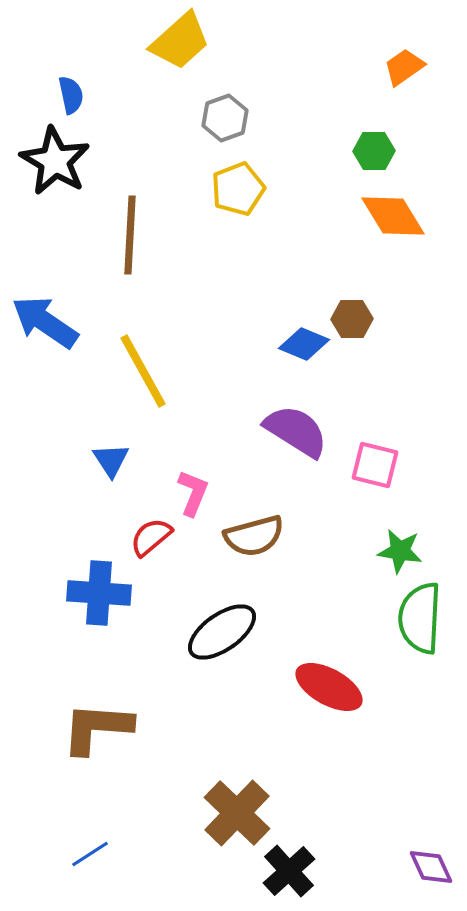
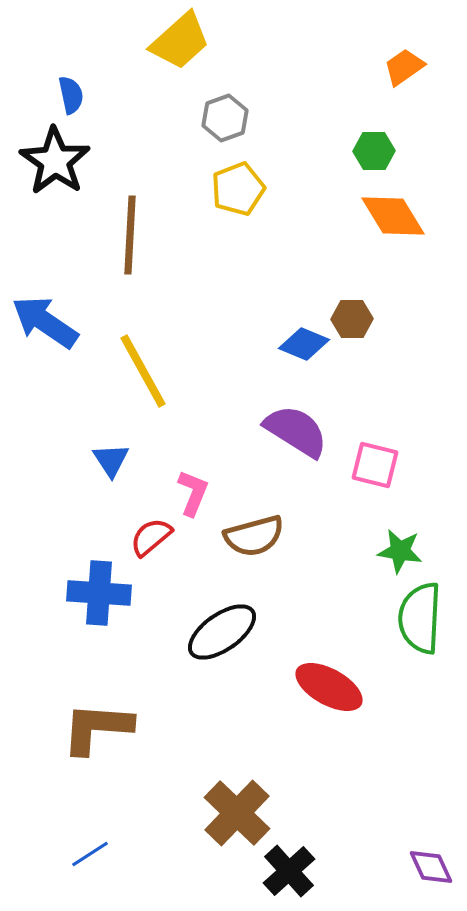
black star: rotated 4 degrees clockwise
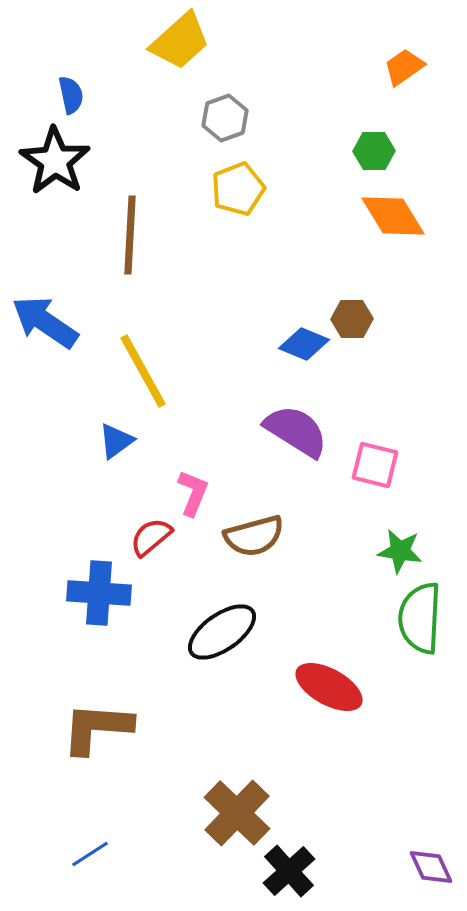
blue triangle: moved 5 px right, 19 px up; rotated 27 degrees clockwise
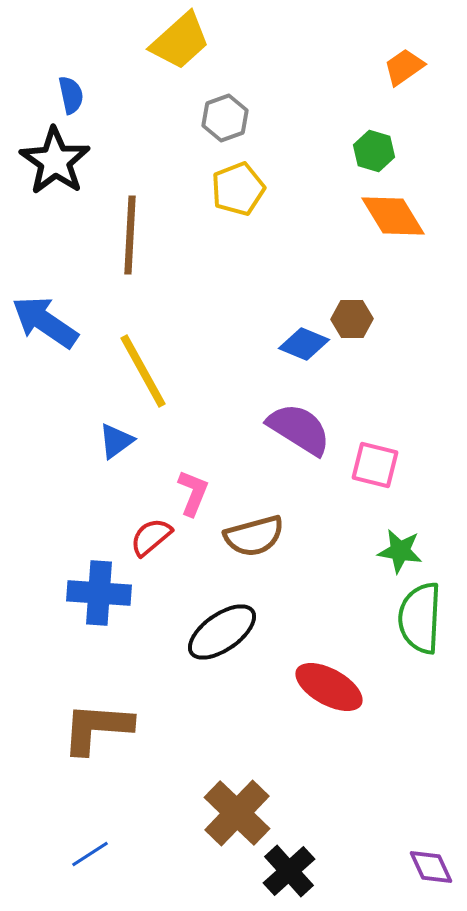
green hexagon: rotated 18 degrees clockwise
purple semicircle: moved 3 px right, 2 px up
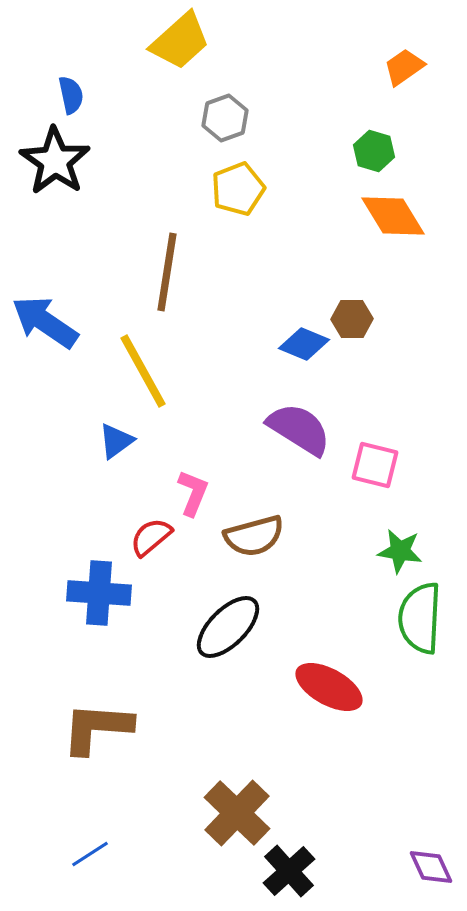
brown line: moved 37 px right, 37 px down; rotated 6 degrees clockwise
black ellipse: moved 6 px right, 5 px up; rotated 10 degrees counterclockwise
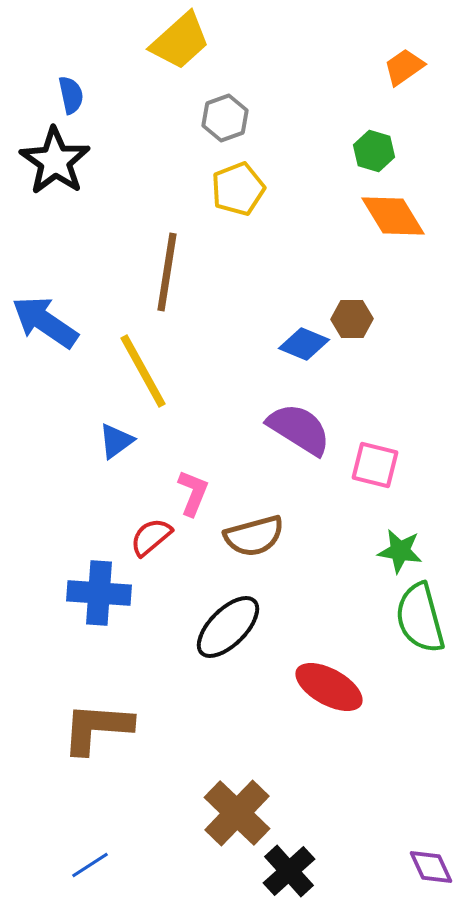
green semicircle: rotated 18 degrees counterclockwise
blue line: moved 11 px down
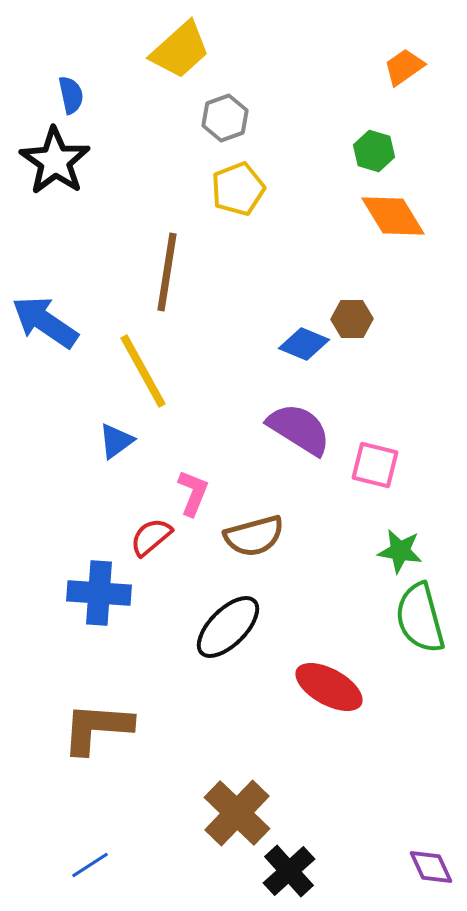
yellow trapezoid: moved 9 px down
